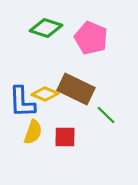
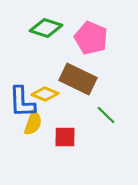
brown rectangle: moved 2 px right, 10 px up
yellow semicircle: moved 9 px up
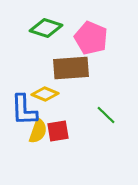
brown rectangle: moved 7 px left, 11 px up; rotated 30 degrees counterclockwise
blue L-shape: moved 2 px right, 8 px down
yellow semicircle: moved 5 px right, 8 px down
red square: moved 7 px left, 6 px up; rotated 10 degrees counterclockwise
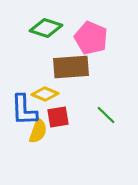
brown rectangle: moved 1 px up
red square: moved 14 px up
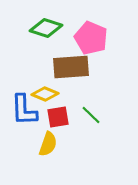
green line: moved 15 px left
yellow semicircle: moved 10 px right, 13 px down
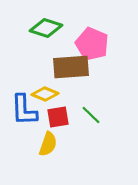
pink pentagon: moved 1 px right, 6 px down
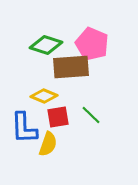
green diamond: moved 17 px down
yellow diamond: moved 1 px left, 2 px down
blue L-shape: moved 18 px down
